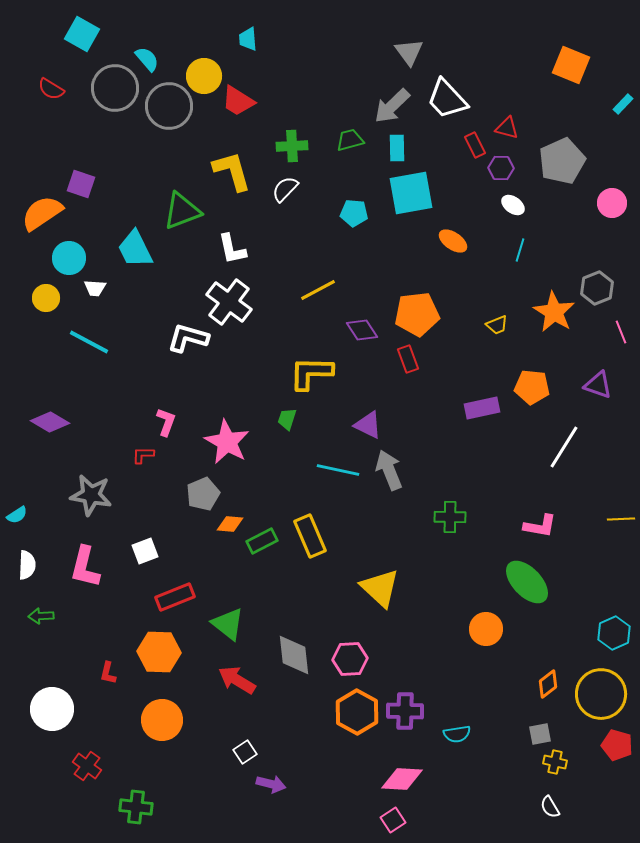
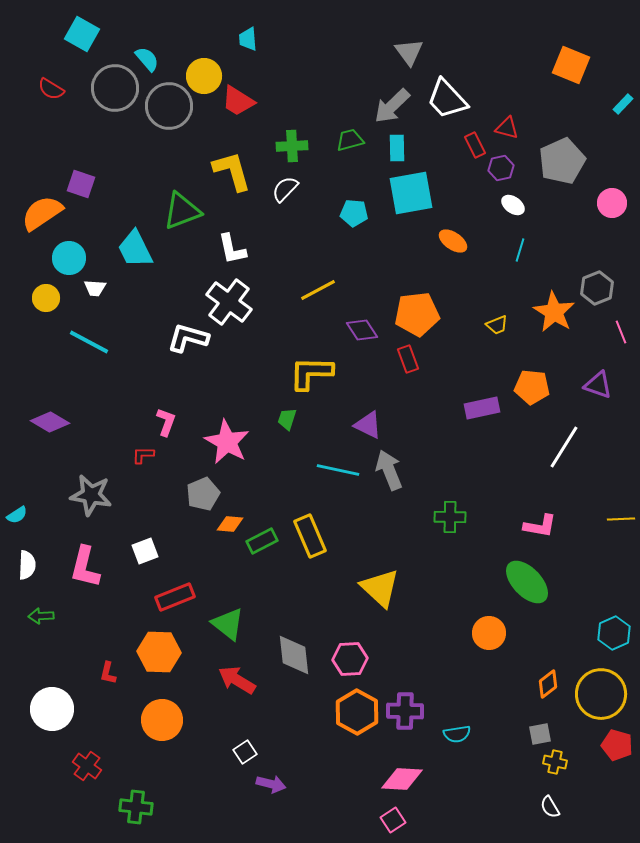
purple hexagon at (501, 168): rotated 15 degrees counterclockwise
orange circle at (486, 629): moved 3 px right, 4 px down
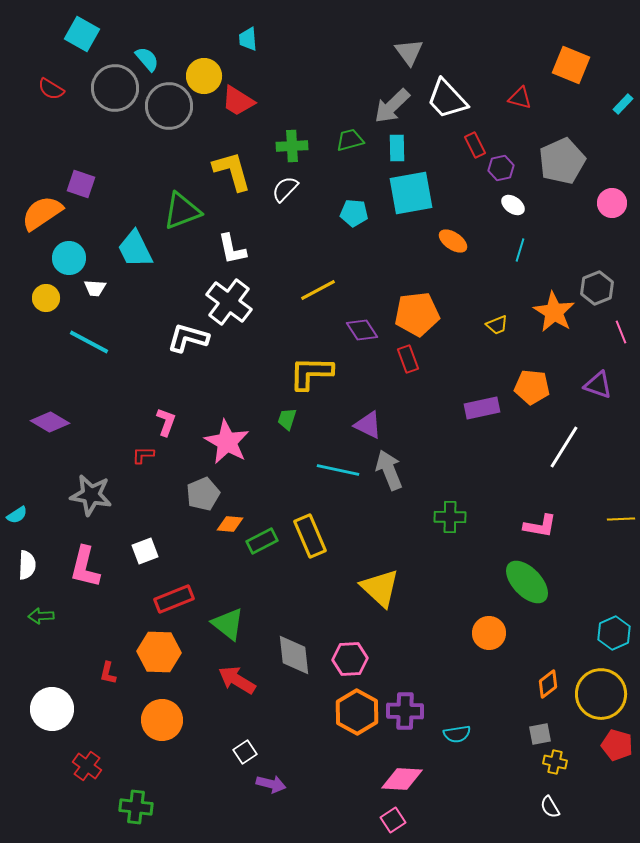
red triangle at (507, 128): moved 13 px right, 30 px up
red rectangle at (175, 597): moved 1 px left, 2 px down
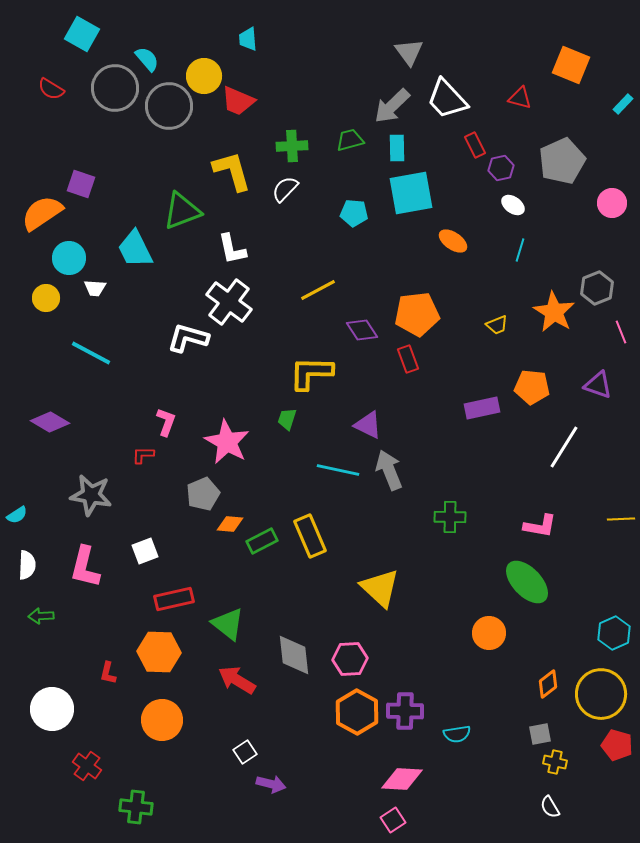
red trapezoid at (238, 101): rotated 9 degrees counterclockwise
cyan line at (89, 342): moved 2 px right, 11 px down
red rectangle at (174, 599): rotated 9 degrees clockwise
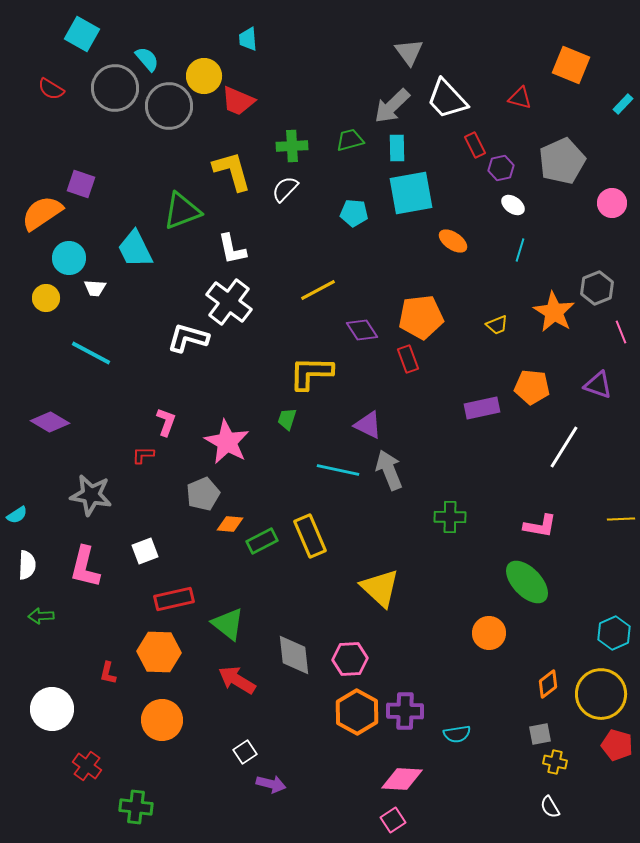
orange pentagon at (417, 314): moved 4 px right, 3 px down
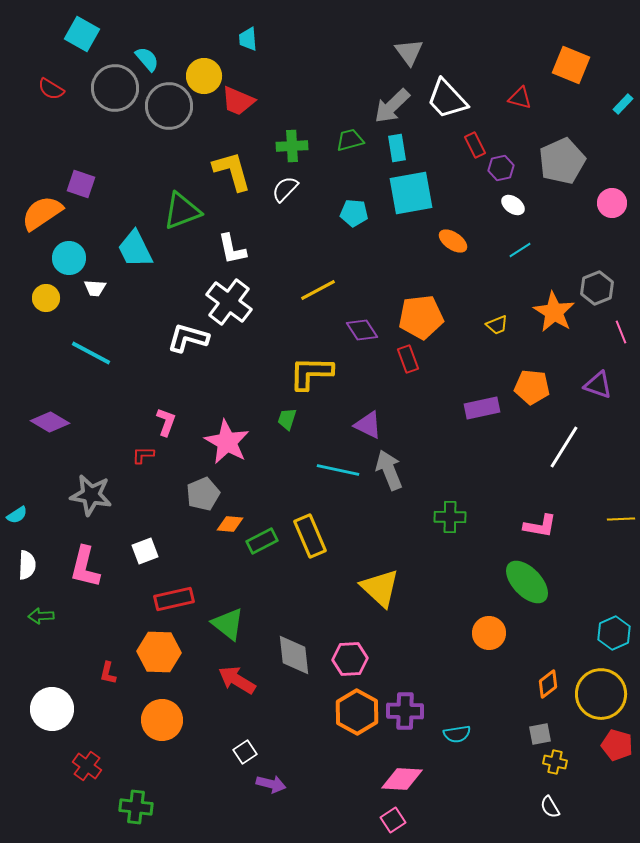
cyan rectangle at (397, 148): rotated 8 degrees counterclockwise
cyan line at (520, 250): rotated 40 degrees clockwise
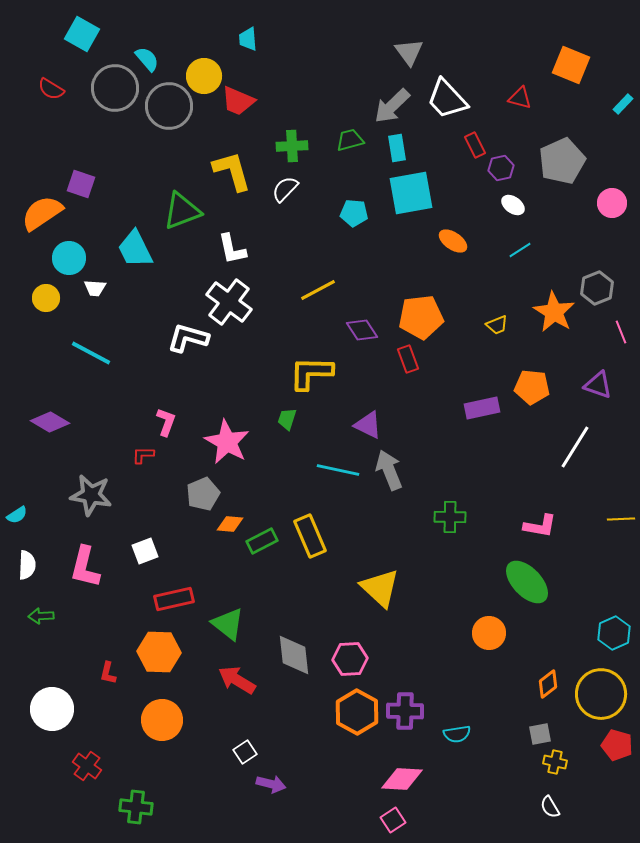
white line at (564, 447): moved 11 px right
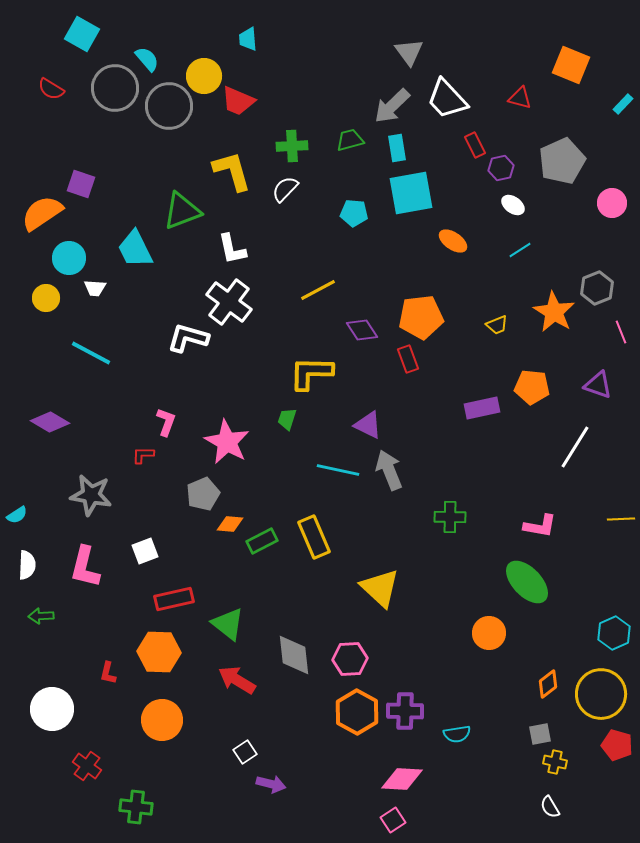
yellow rectangle at (310, 536): moved 4 px right, 1 px down
